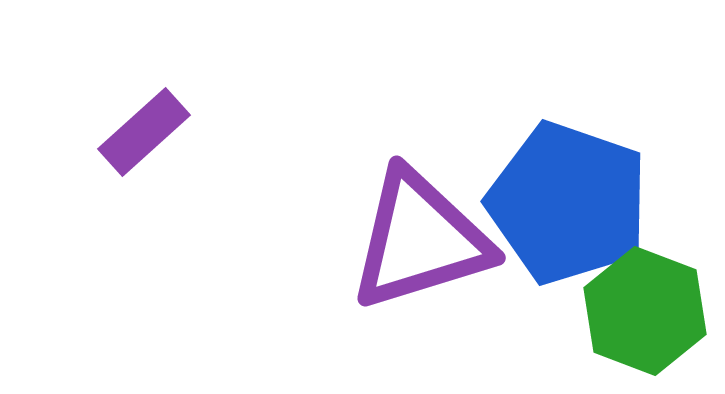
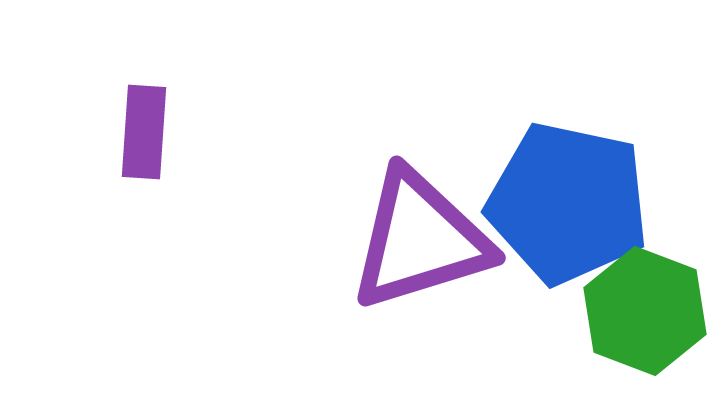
purple rectangle: rotated 44 degrees counterclockwise
blue pentagon: rotated 7 degrees counterclockwise
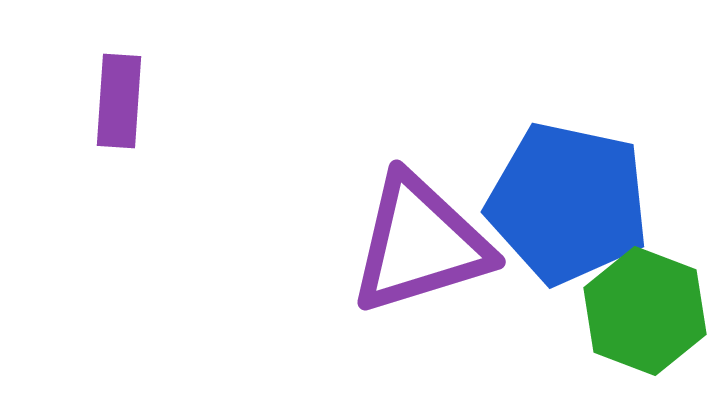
purple rectangle: moved 25 px left, 31 px up
purple triangle: moved 4 px down
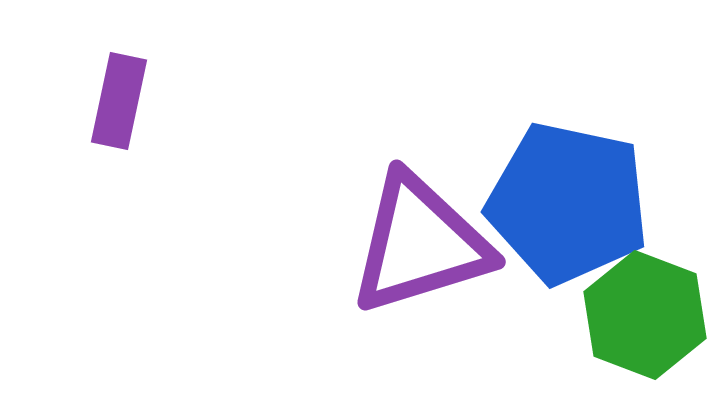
purple rectangle: rotated 8 degrees clockwise
green hexagon: moved 4 px down
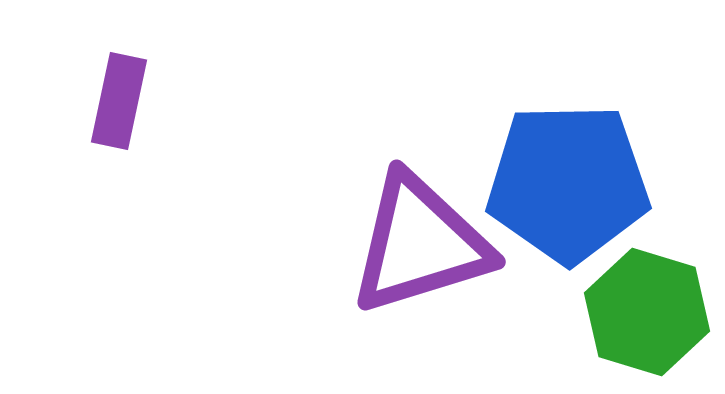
blue pentagon: moved 20 px up; rotated 13 degrees counterclockwise
green hexagon: moved 2 px right, 3 px up; rotated 4 degrees counterclockwise
